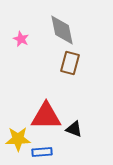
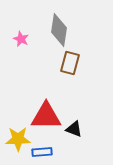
gray diamond: moved 3 px left; rotated 20 degrees clockwise
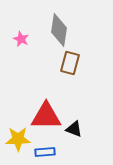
blue rectangle: moved 3 px right
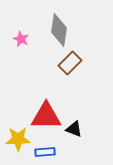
brown rectangle: rotated 30 degrees clockwise
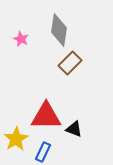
yellow star: moved 2 px left; rotated 30 degrees counterclockwise
blue rectangle: moved 2 px left; rotated 60 degrees counterclockwise
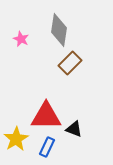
blue rectangle: moved 4 px right, 5 px up
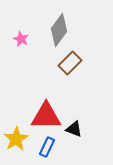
gray diamond: rotated 28 degrees clockwise
